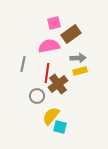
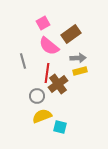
pink square: moved 11 px left; rotated 16 degrees counterclockwise
pink semicircle: rotated 130 degrees counterclockwise
gray line: moved 3 px up; rotated 28 degrees counterclockwise
yellow semicircle: moved 9 px left; rotated 30 degrees clockwise
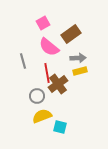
pink semicircle: moved 1 px down
red line: rotated 18 degrees counterclockwise
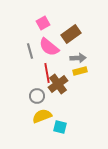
gray line: moved 7 px right, 10 px up
